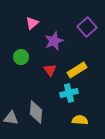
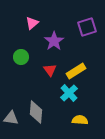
purple square: rotated 24 degrees clockwise
purple star: rotated 12 degrees counterclockwise
yellow rectangle: moved 1 px left, 1 px down
cyan cross: rotated 30 degrees counterclockwise
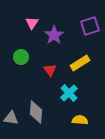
pink triangle: rotated 16 degrees counterclockwise
purple square: moved 3 px right, 1 px up
purple star: moved 6 px up
yellow rectangle: moved 4 px right, 8 px up
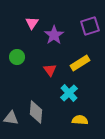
green circle: moved 4 px left
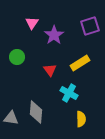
cyan cross: rotated 18 degrees counterclockwise
yellow semicircle: moved 1 px right, 1 px up; rotated 84 degrees clockwise
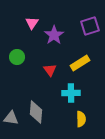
cyan cross: moved 2 px right; rotated 30 degrees counterclockwise
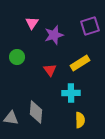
purple star: rotated 18 degrees clockwise
yellow semicircle: moved 1 px left, 1 px down
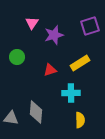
red triangle: rotated 48 degrees clockwise
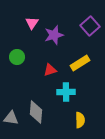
purple square: rotated 24 degrees counterclockwise
cyan cross: moved 5 px left, 1 px up
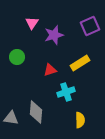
purple square: rotated 18 degrees clockwise
cyan cross: rotated 18 degrees counterclockwise
